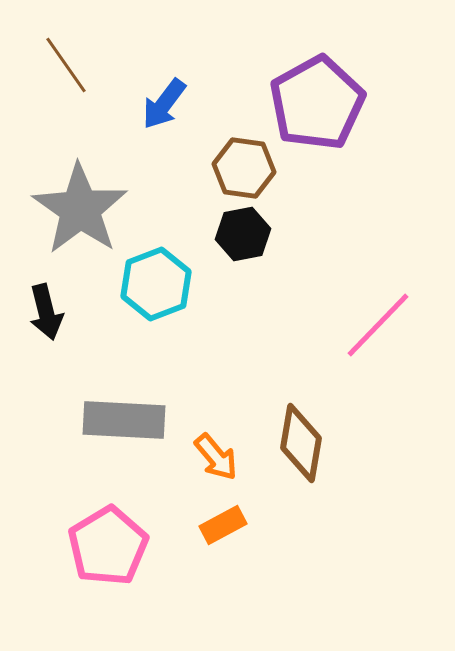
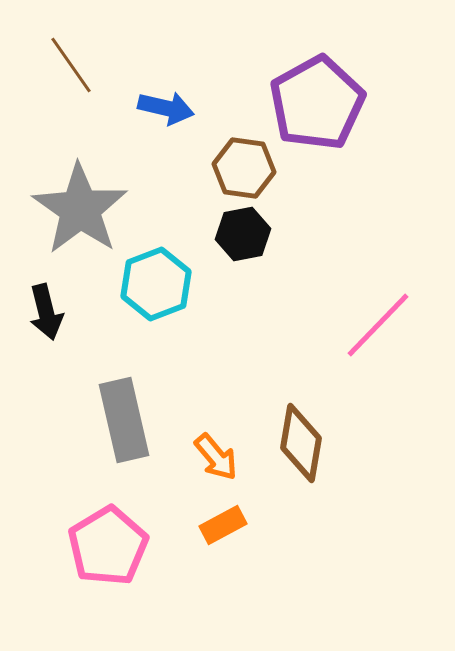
brown line: moved 5 px right
blue arrow: moved 2 px right, 4 px down; rotated 114 degrees counterclockwise
gray rectangle: rotated 74 degrees clockwise
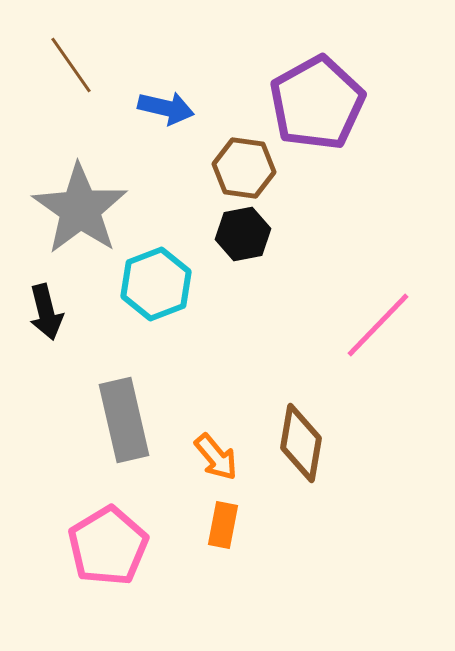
orange rectangle: rotated 51 degrees counterclockwise
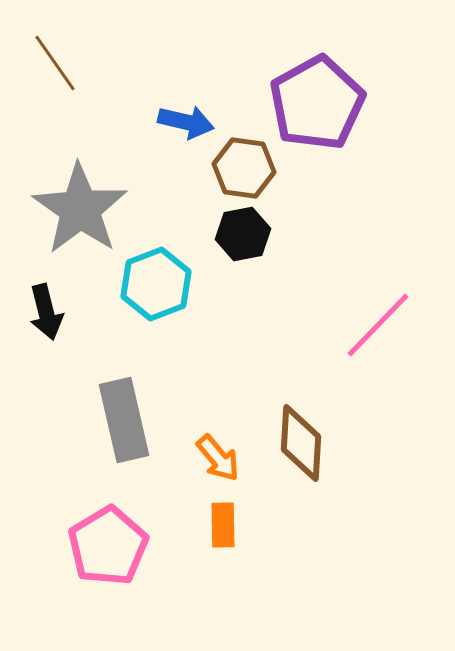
brown line: moved 16 px left, 2 px up
blue arrow: moved 20 px right, 14 px down
brown diamond: rotated 6 degrees counterclockwise
orange arrow: moved 2 px right, 1 px down
orange rectangle: rotated 12 degrees counterclockwise
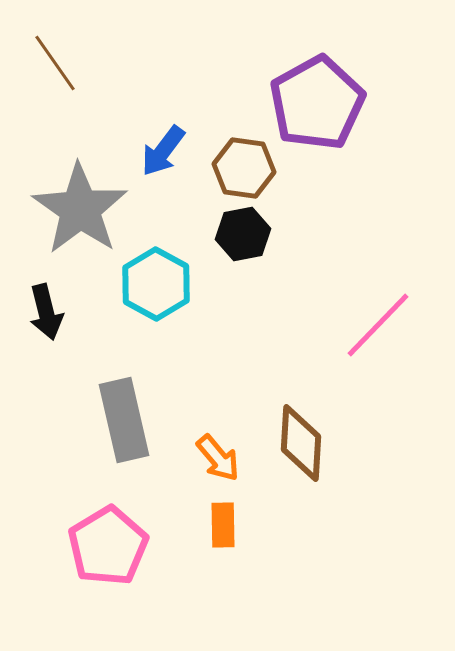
blue arrow: moved 23 px left, 29 px down; rotated 114 degrees clockwise
cyan hexagon: rotated 10 degrees counterclockwise
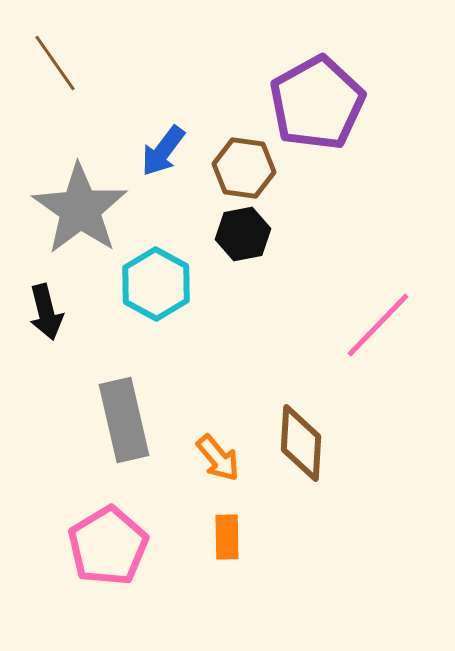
orange rectangle: moved 4 px right, 12 px down
